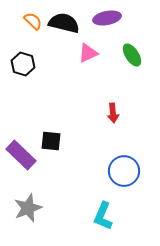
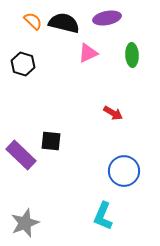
green ellipse: rotated 30 degrees clockwise
red arrow: rotated 54 degrees counterclockwise
gray star: moved 3 px left, 15 px down
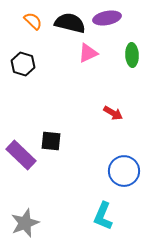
black semicircle: moved 6 px right
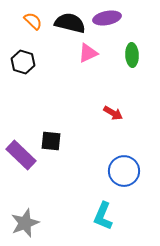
black hexagon: moved 2 px up
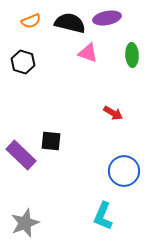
orange semicircle: moved 2 px left; rotated 114 degrees clockwise
pink triangle: rotated 45 degrees clockwise
